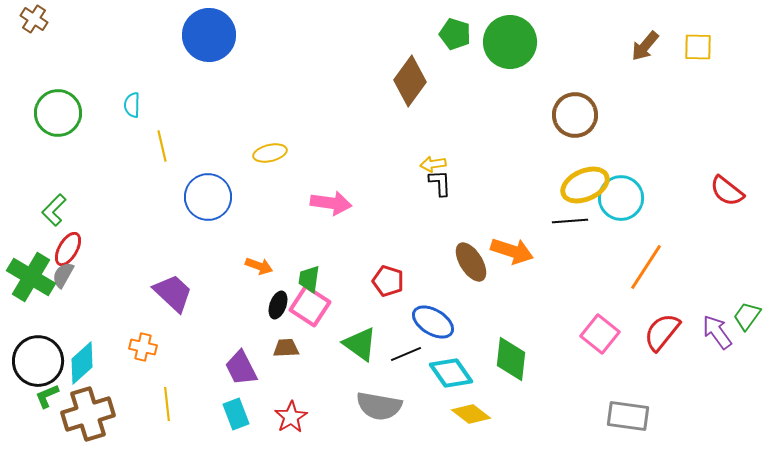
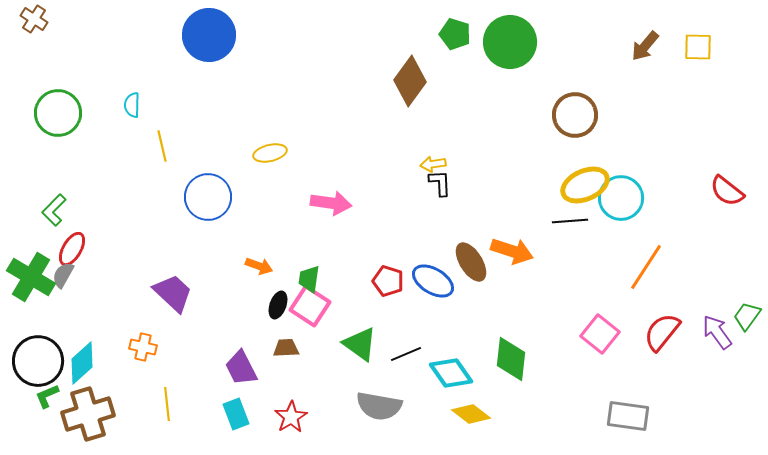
red ellipse at (68, 249): moved 4 px right
blue ellipse at (433, 322): moved 41 px up
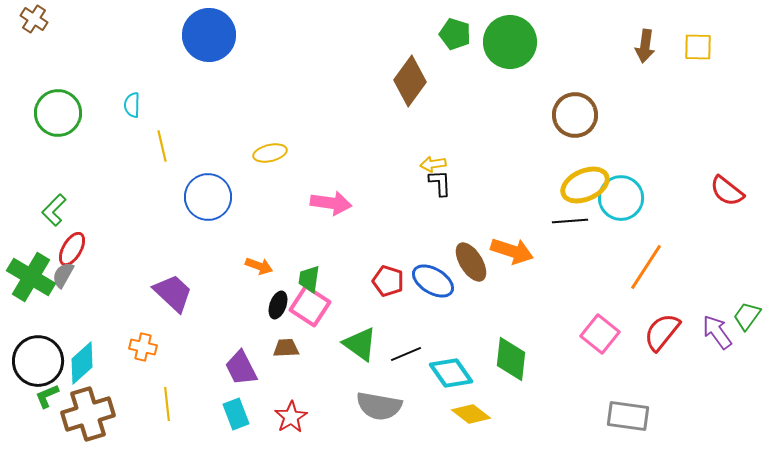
brown arrow at (645, 46): rotated 32 degrees counterclockwise
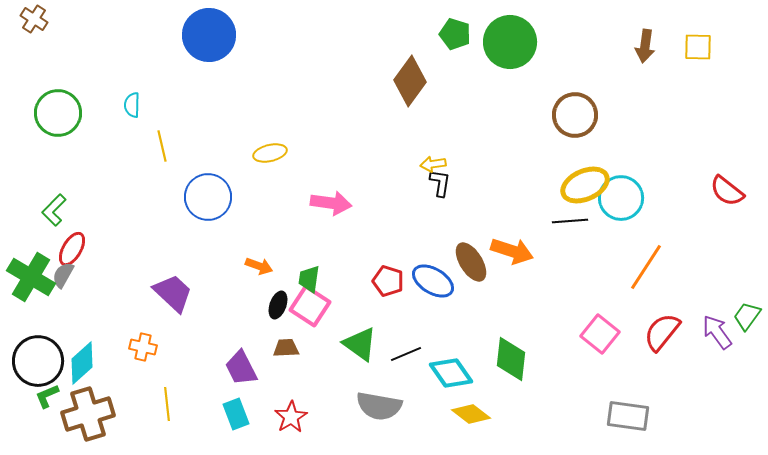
black L-shape at (440, 183): rotated 12 degrees clockwise
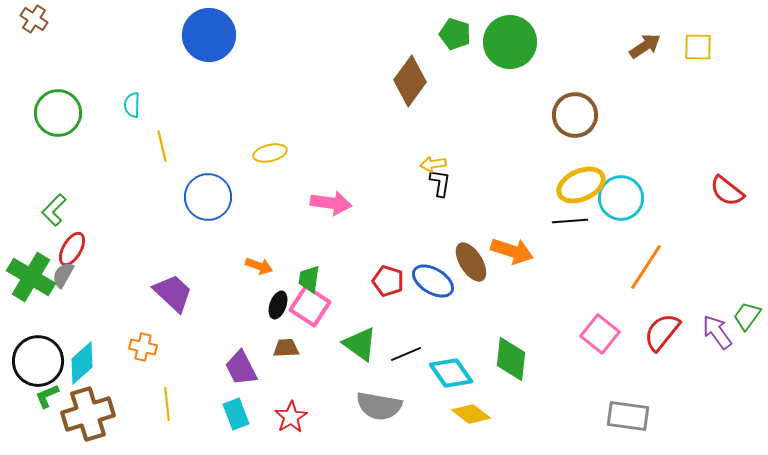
brown arrow at (645, 46): rotated 132 degrees counterclockwise
yellow ellipse at (585, 185): moved 4 px left
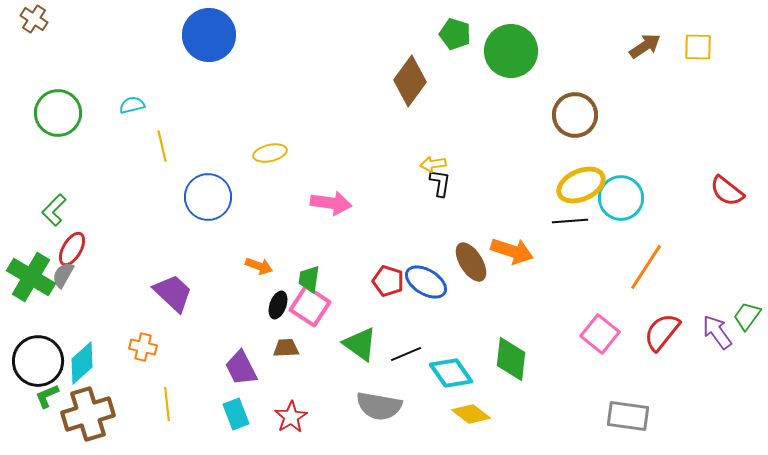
green circle at (510, 42): moved 1 px right, 9 px down
cyan semicircle at (132, 105): rotated 75 degrees clockwise
blue ellipse at (433, 281): moved 7 px left, 1 px down
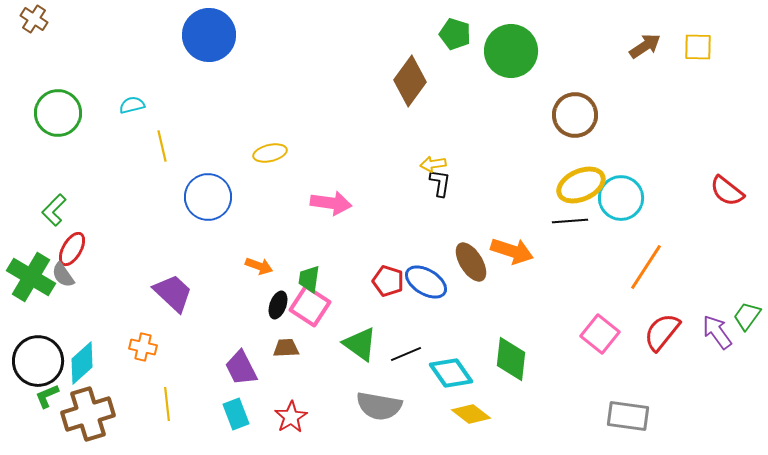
gray semicircle at (63, 275): rotated 64 degrees counterclockwise
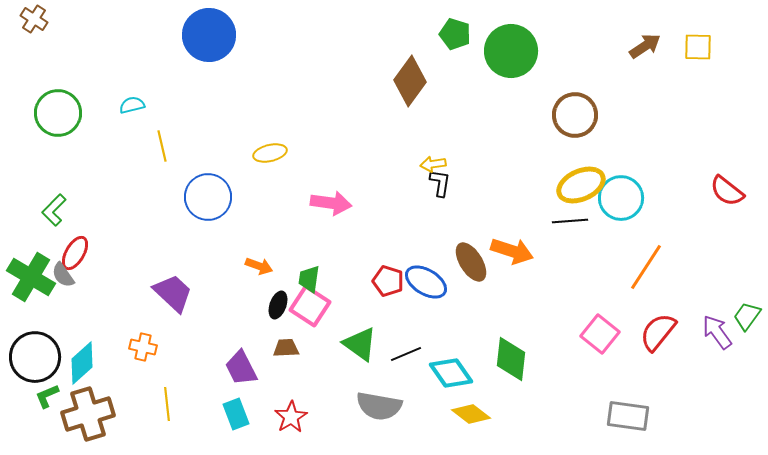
red ellipse at (72, 249): moved 3 px right, 4 px down
red semicircle at (662, 332): moved 4 px left
black circle at (38, 361): moved 3 px left, 4 px up
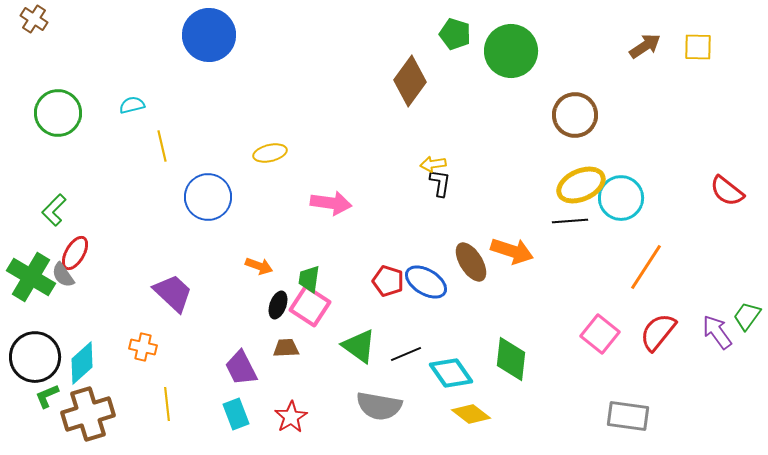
green triangle at (360, 344): moved 1 px left, 2 px down
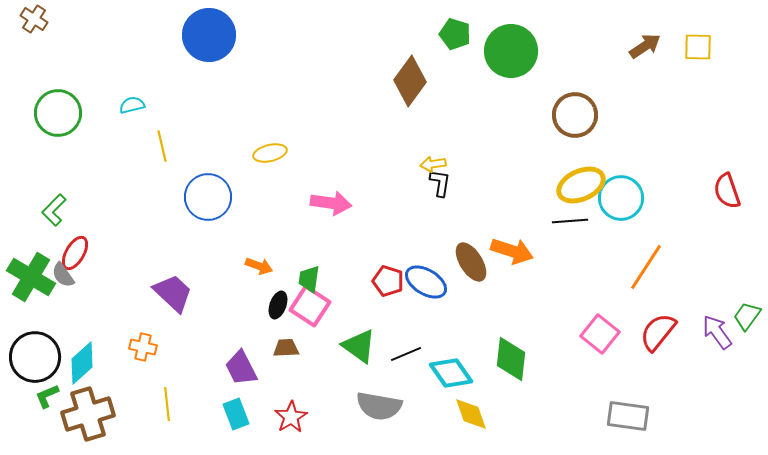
red semicircle at (727, 191): rotated 33 degrees clockwise
yellow diamond at (471, 414): rotated 33 degrees clockwise
